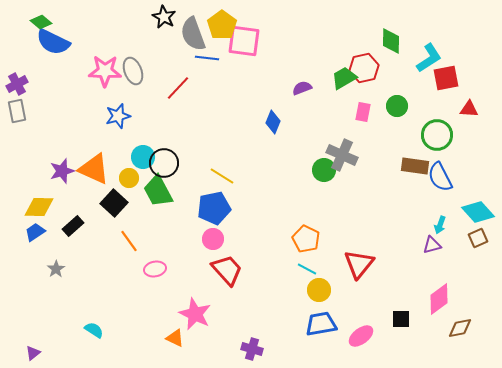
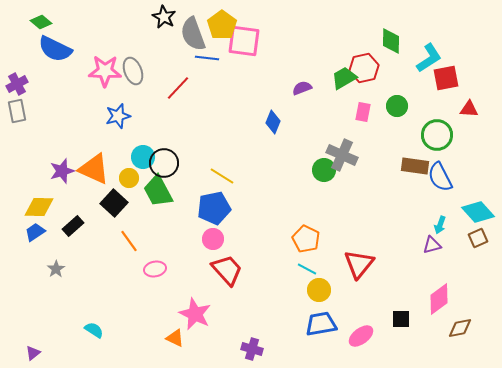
blue semicircle at (53, 42): moved 2 px right, 7 px down
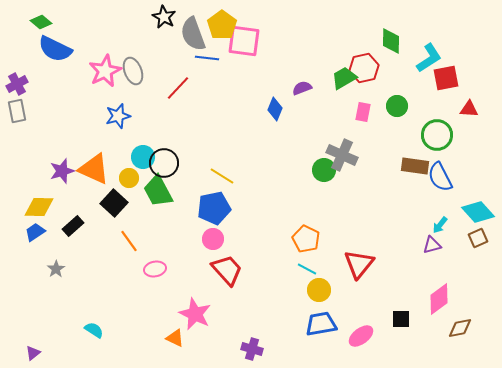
pink star at (105, 71): rotated 28 degrees counterclockwise
blue diamond at (273, 122): moved 2 px right, 13 px up
cyan arrow at (440, 225): rotated 18 degrees clockwise
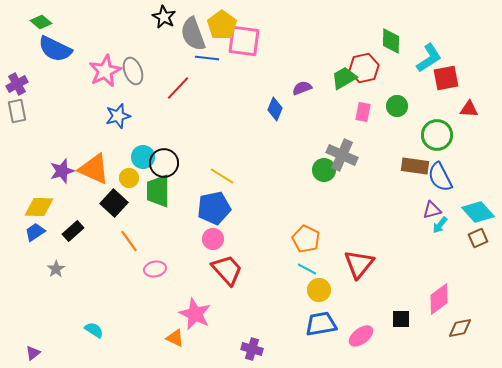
green trapezoid at (158, 191): rotated 28 degrees clockwise
black rectangle at (73, 226): moved 5 px down
purple triangle at (432, 245): moved 35 px up
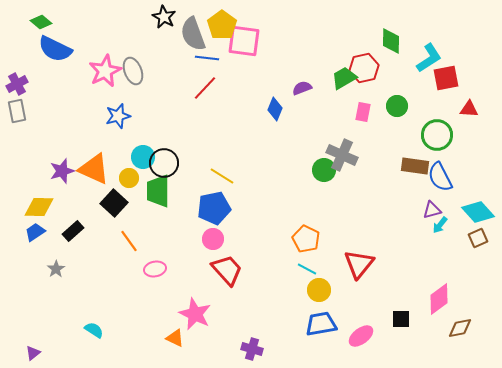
red line at (178, 88): moved 27 px right
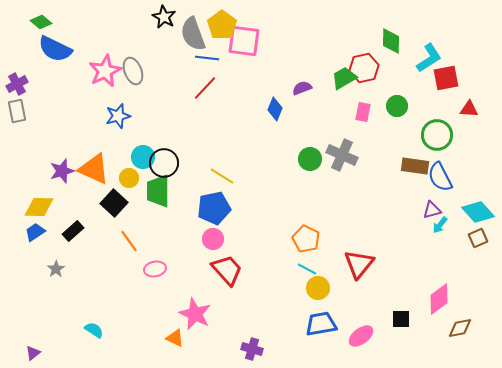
green circle at (324, 170): moved 14 px left, 11 px up
yellow circle at (319, 290): moved 1 px left, 2 px up
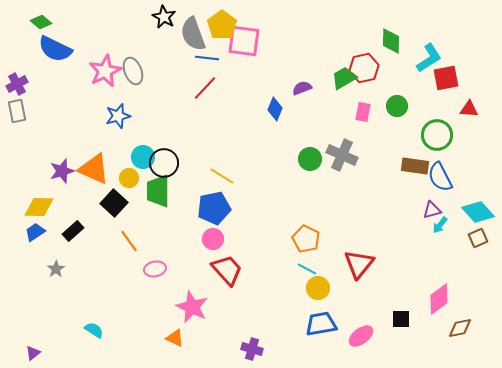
pink star at (195, 314): moved 3 px left, 7 px up
